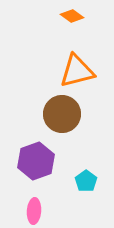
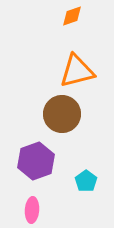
orange diamond: rotated 55 degrees counterclockwise
pink ellipse: moved 2 px left, 1 px up
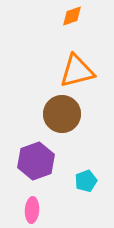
cyan pentagon: rotated 15 degrees clockwise
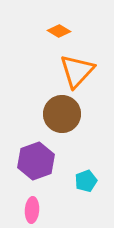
orange diamond: moved 13 px left, 15 px down; rotated 50 degrees clockwise
orange triangle: rotated 33 degrees counterclockwise
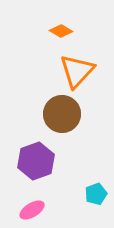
orange diamond: moved 2 px right
cyan pentagon: moved 10 px right, 13 px down
pink ellipse: rotated 55 degrees clockwise
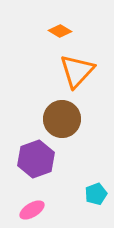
orange diamond: moved 1 px left
brown circle: moved 5 px down
purple hexagon: moved 2 px up
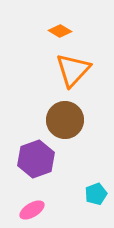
orange triangle: moved 4 px left, 1 px up
brown circle: moved 3 px right, 1 px down
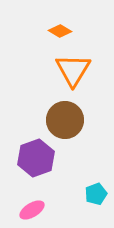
orange triangle: rotated 12 degrees counterclockwise
purple hexagon: moved 1 px up
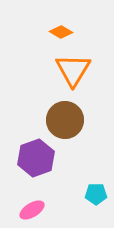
orange diamond: moved 1 px right, 1 px down
cyan pentagon: rotated 20 degrees clockwise
